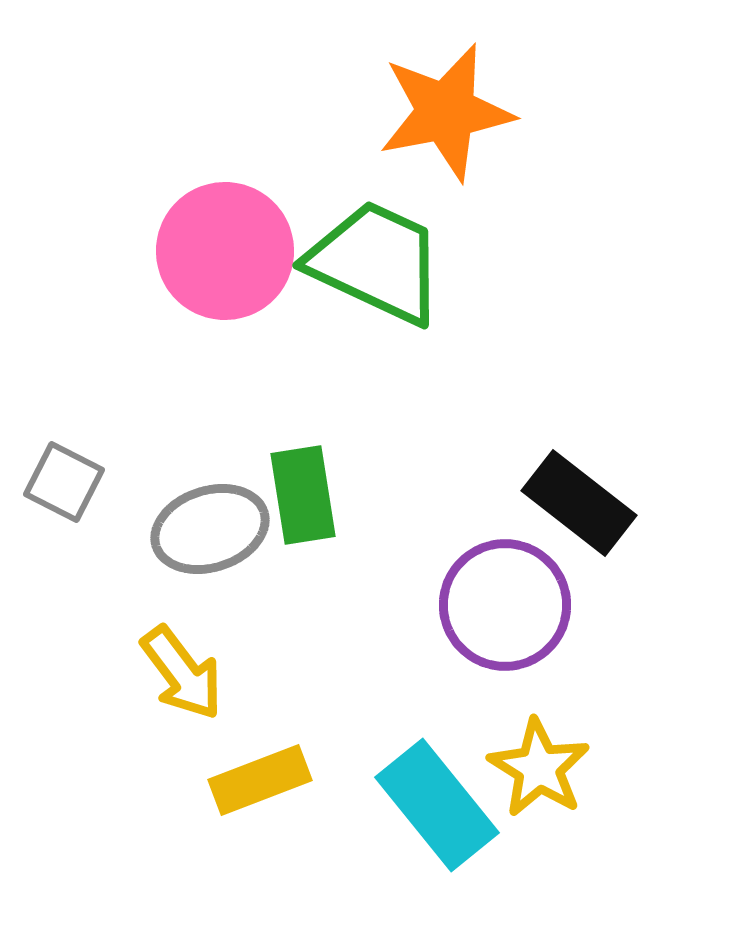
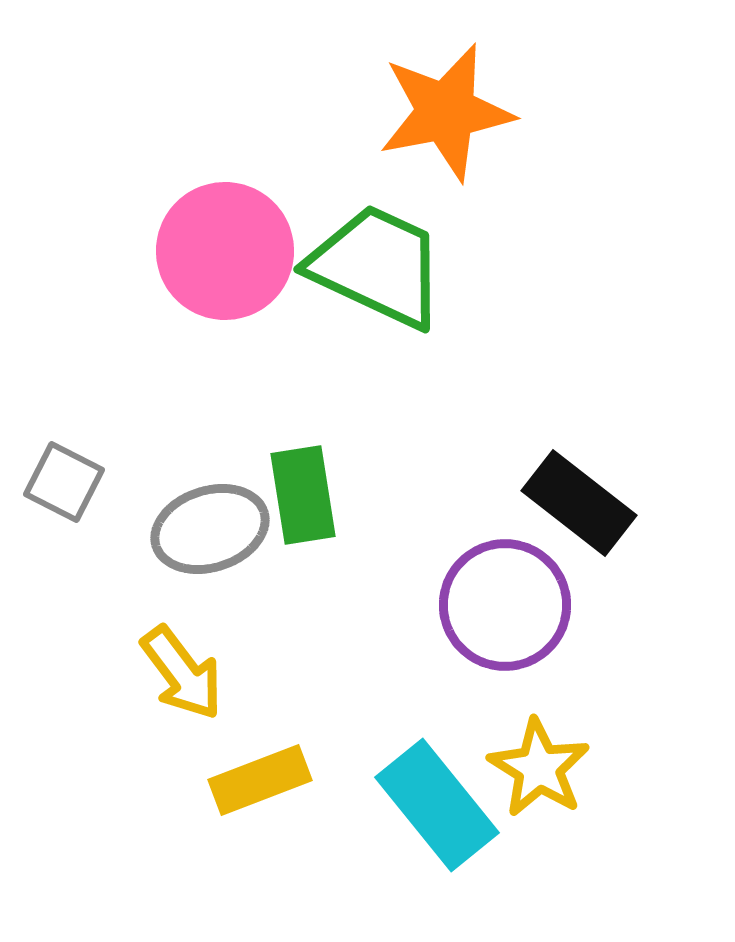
green trapezoid: moved 1 px right, 4 px down
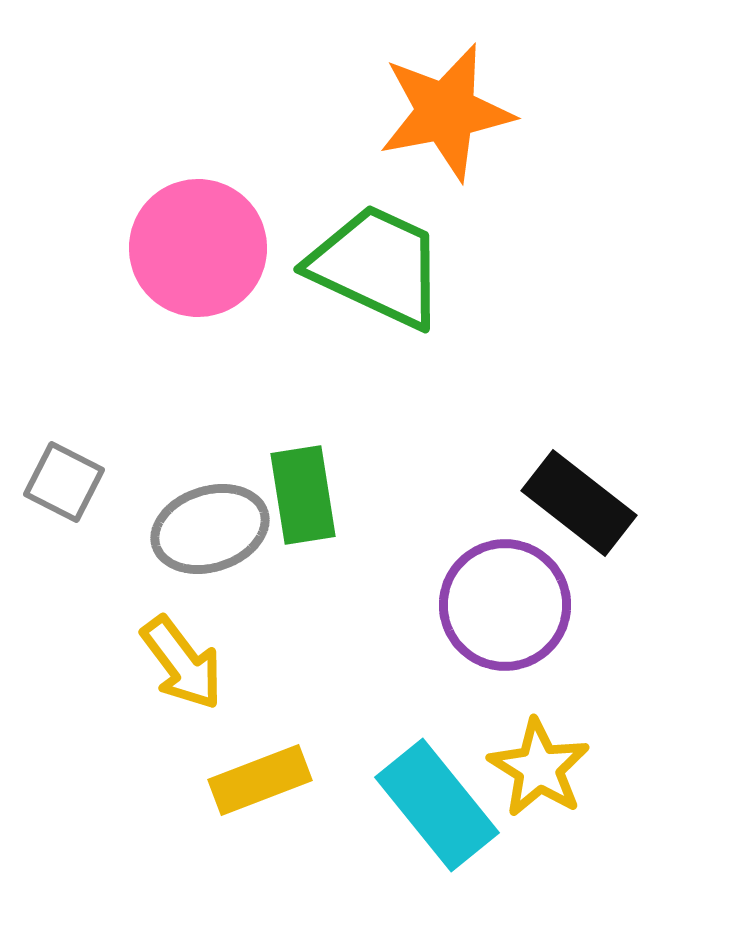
pink circle: moved 27 px left, 3 px up
yellow arrow: moved 10 px up
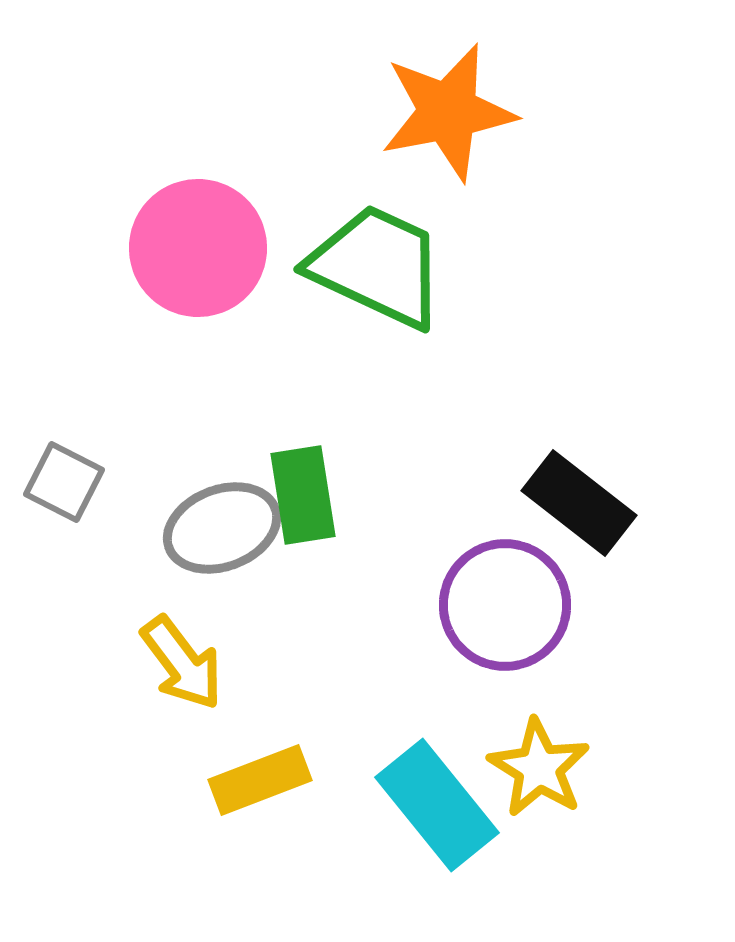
orange star: moved 2 px right
gray ellipse: moved 12 px right, 1 px up; rotated 3 degrees counterclockwise
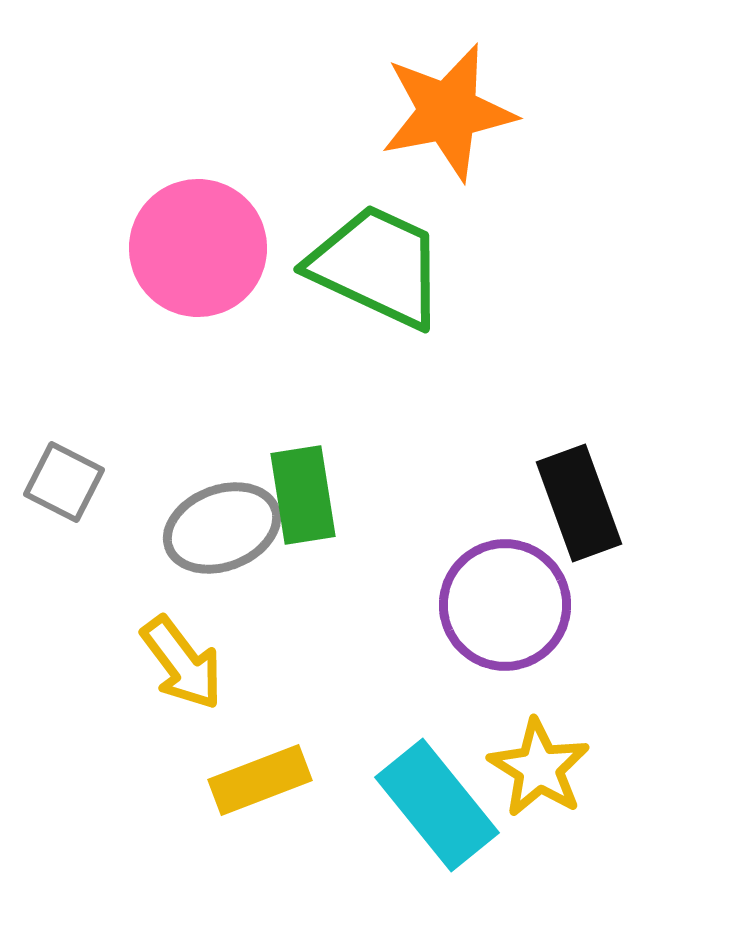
black rectangle: rotated 32 degrees clockwise
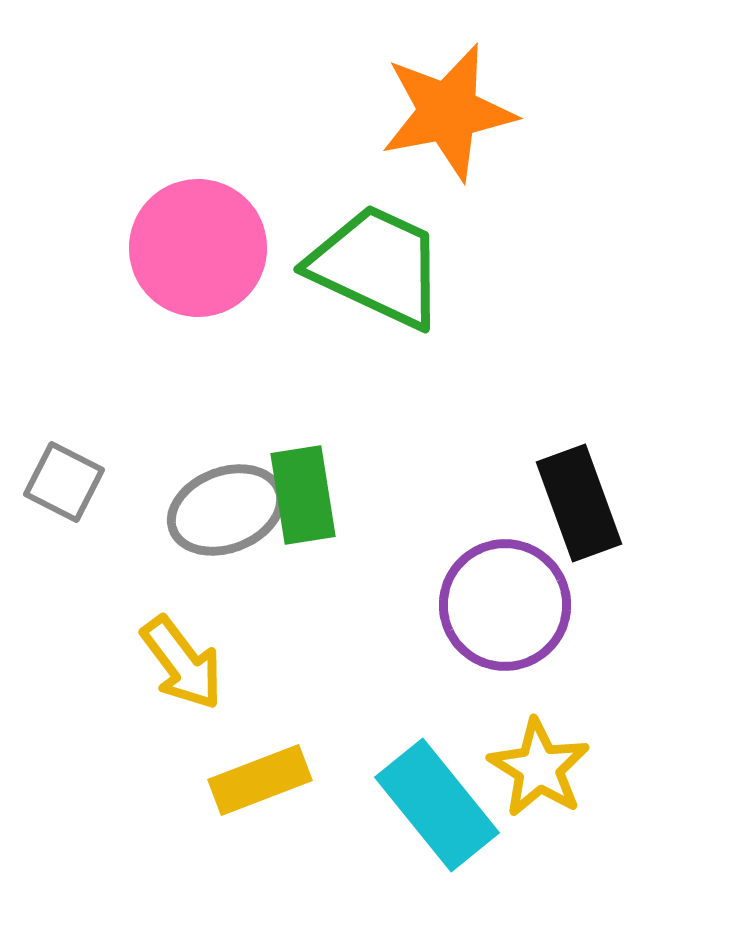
gray ellipse: moved 4 px right, 18 px up
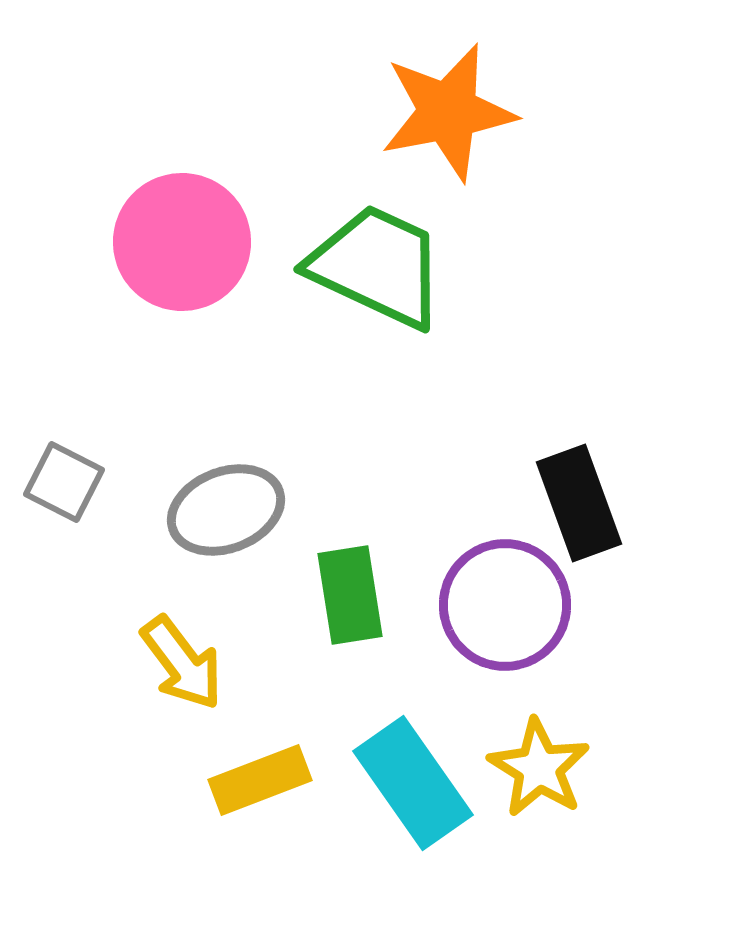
pink circle: moved 16 px left, 6 px up
green rectangle: moved 47 px right, 100 px down
cyan rectangle: moved 24 px left, 22 px up; rotated 4 degrees clockwise
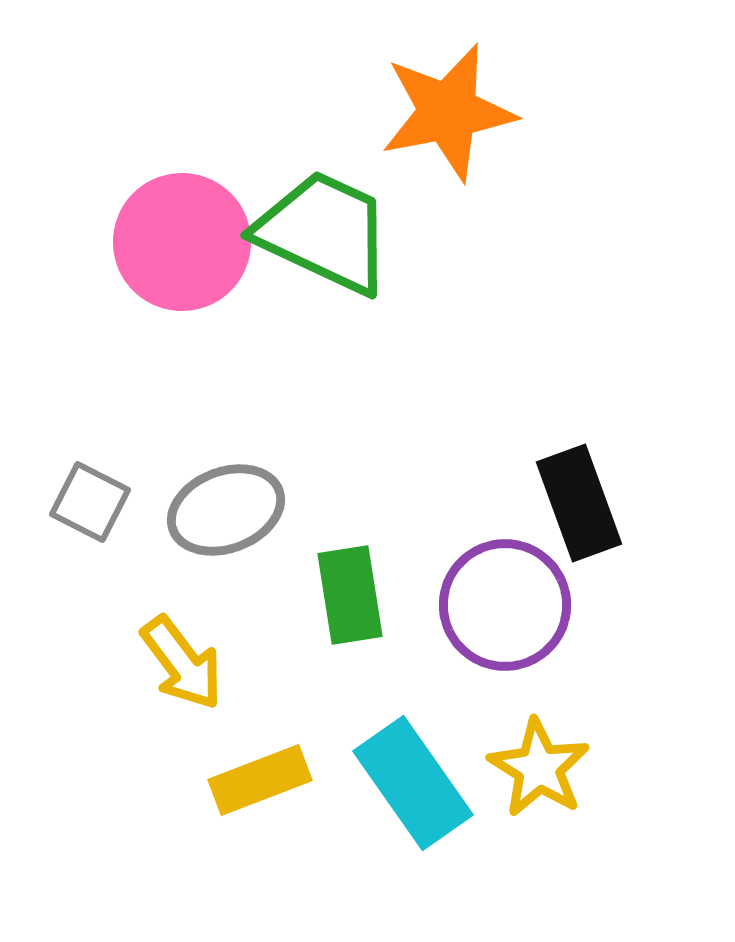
green trapezoid: moved 53 px left, 34 px up
gray square: moved 26 px right, 20 px down
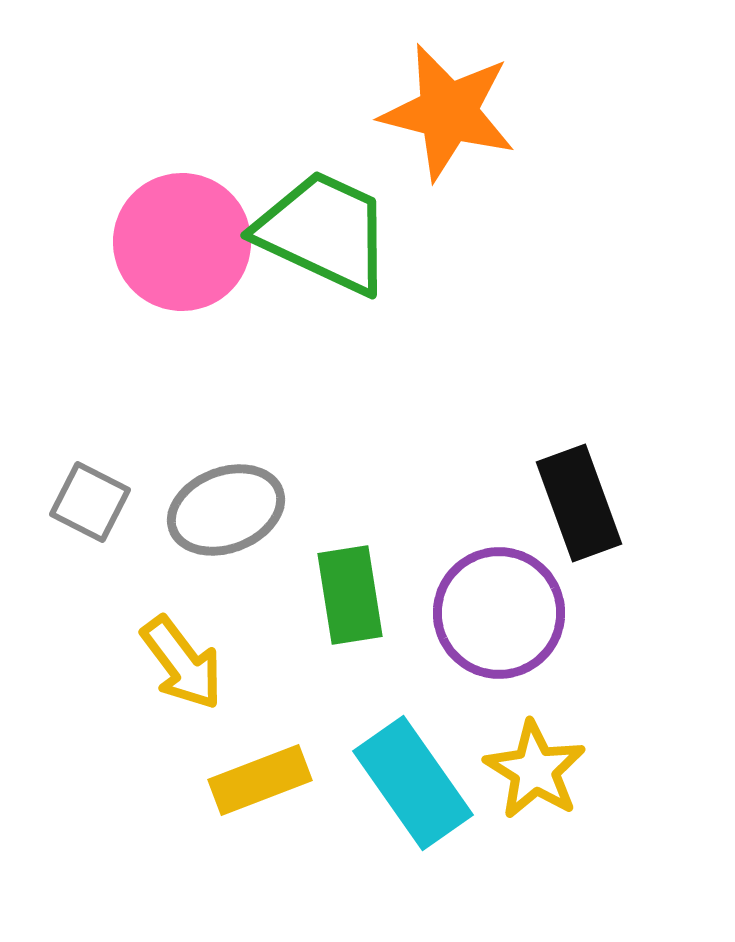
orange star: rotated 25 degrees clockwise
purple circle: moved 6 px left, 8 px down
yellow star: moved 4 px left, 2 px down
